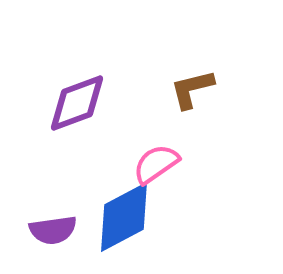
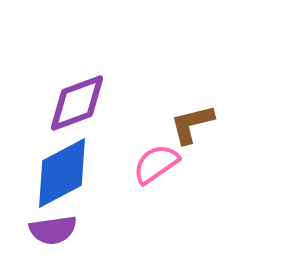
brown L-shape: moved 35 px down
blue diamond: moved 62 px left, 44 px up
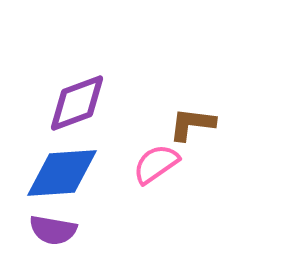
brown L-shape: rotated 21 degrees clockwise
blue diamond: rotated 24 degrees clockwise
purple semicircle: rotated 18 degrees clockwise
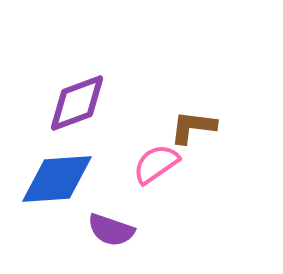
brown L-shape: moved 1 px right, 3 px down
blue diamond: moved 5 px left, 6 px down
purple semicircle: moved 58 px right; rotated 9 degrees clockwise
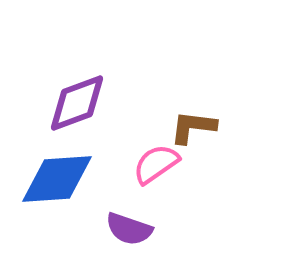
purple semicircle: moved 18 px right, 1 px up
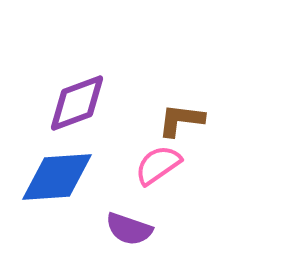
brown L-shape: moved 12 px left, 7 px up
pink semicircle: moved 2 px right, 1 px down
blue diamond: moved 2 px up
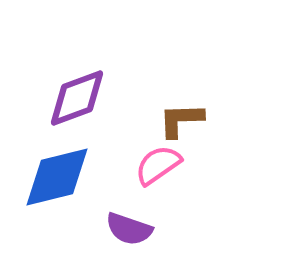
purple diamond: moved 5 px up
brown L-shape: rotated 9 degrees counterclockwise
blue diamond: rotated 10 degrees counterclockwise
